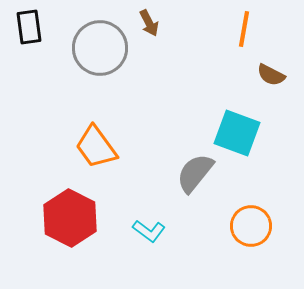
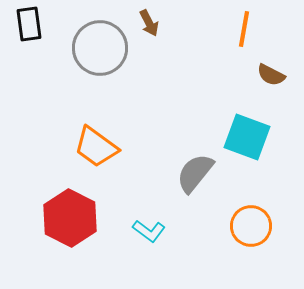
black rectangle: moved 3 px up
cyan square: moved 10 px right, 4 px down
orange trapezoid: rotated 18 degrees counterclockwise
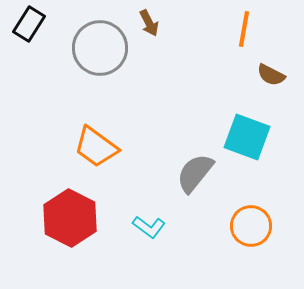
black rectangle: rotated 40 degrees clockwise
cyan L-shape: moved 4 px up
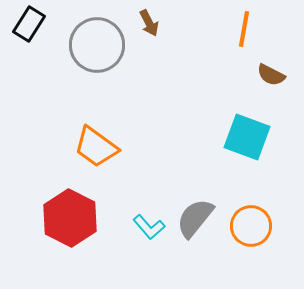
gray circle: moved 3 px left, 3 px up
gray semicircle: moved 45 px down
cyan L-shape: rotated 12 degrees clockwise
